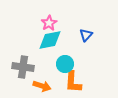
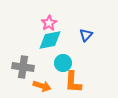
cyan circle: moved 2 px left, 1 px up
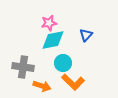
pink star: rotated 21 degrees clockwise
cyan diamond: moved 3 px right
orange L-shape: rotated 50 degrees counterclockwise
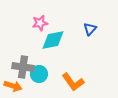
pink star: moved 9 px left
blue triangle: moved 4 px right, 6 px up
cyan circle: moved 24 px left, 11 px down
orange L-shape: rotated 10 degrees clockwise
orange arrow: moved 29 px left
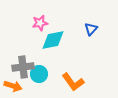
blue triangle: moved 1 px right
gray cross: rotated 15 degrees counterclockwise
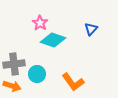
pink star: rotated 28 degrees counterclockwise
cyan diamond: rotated 30 degrees clockwise
gray cross: moved 9 px left, 3 px up
cyan circle: moved 2 px left
orange arrow: moved 1 px left
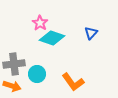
blue triangle: moved 4 px down
cyan diamond: moved 1 px left, 2 px up
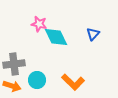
pink star: moved 1 px left, 1 px down; rotated 21 degrees counterclockwise
blue triangle: moved 2 px right, 1 px down
cyan diamond: moved 4 px right, 1 px up; rotated 45 degrees clockwise
cyan circle: moved 6 px down
orange L-shape: rotated 10 degrees counterclockwise
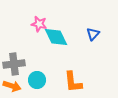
orange L-shape: rotated 40 degrees clockwise
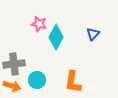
cyan diamond: rotated 55 degrees clockwise
orange L-shape: rotated 15 degrees clockwise
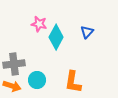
blue triangle: moved 6 px left, 2 px up
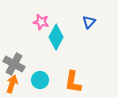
pink star: moved 2 px right, 2 px up
blue triangle: moved 2 px right, 10 px up
gray cross: rotated 35 degrees clockwise
cyan circle: moved 3 px right
orange arrow: moved 2 px up; rotated 90 degrees counterclockwise
